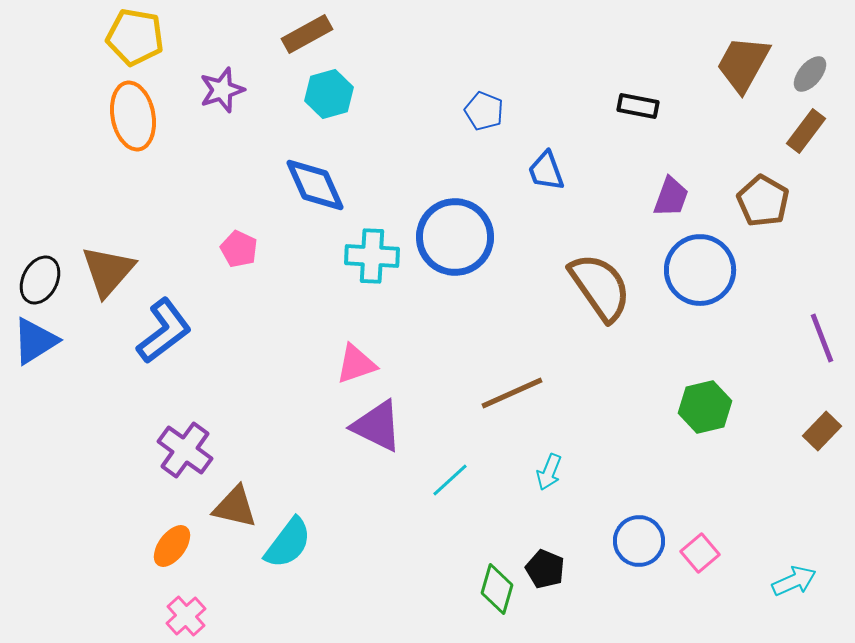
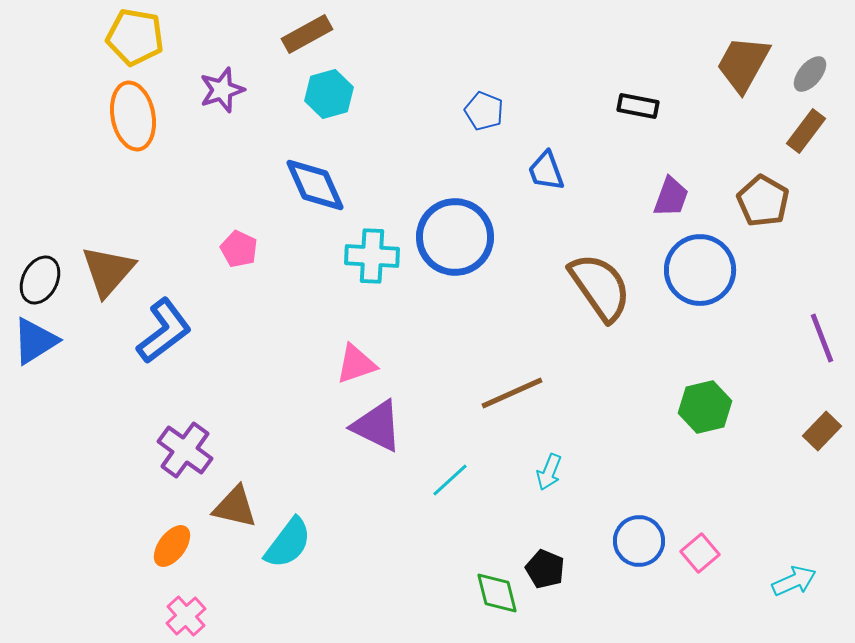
green diamond at (497, 589): moved 4 px down; rotated 30 degrees counterclockwise
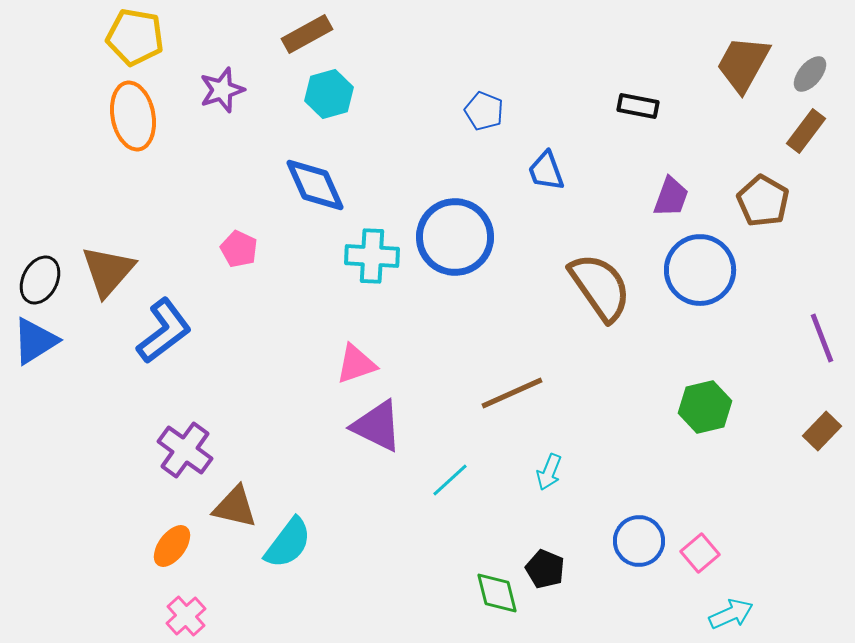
cyan arrow at (794, 581): moved 63 px left, 33 px down
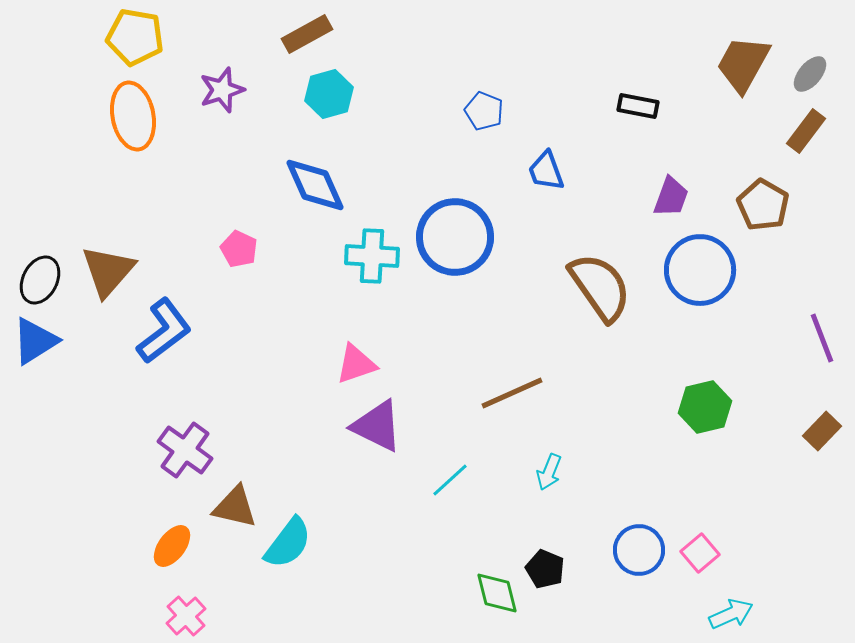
brown pentagon at (763, 201): moved 4 px down
blue circle at (639, 541): moved 9 px down
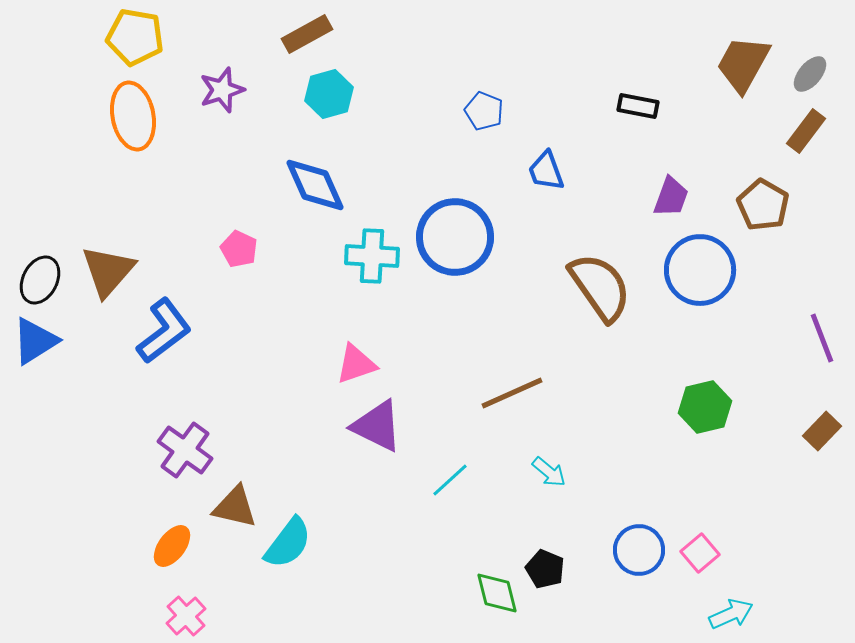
cyan arrow at (549, 472): rotated 72 degrees counterclockwise
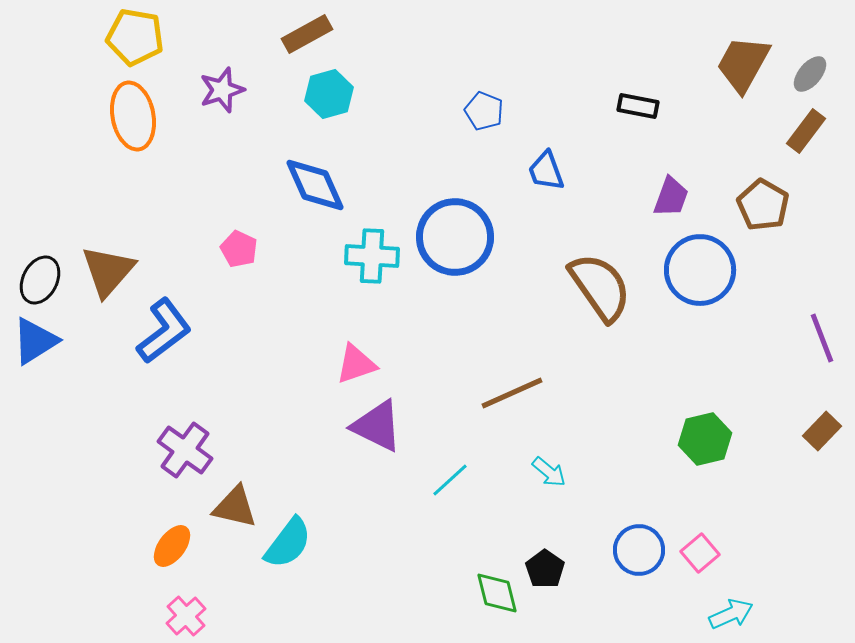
green hexagon at (705, 407): moved 32 px down
black pentagon at (545, 569): rotated 12 degrees clockwise
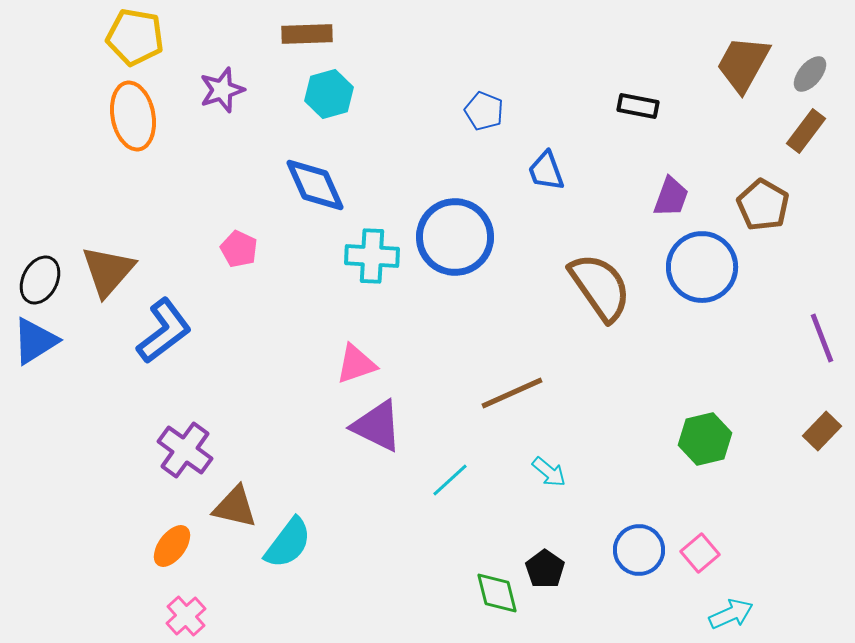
brown rectangle at (307, 34): rotated 27 degrees clockwise
blue circle at (700, 270): moved 2 px right, 3 px up
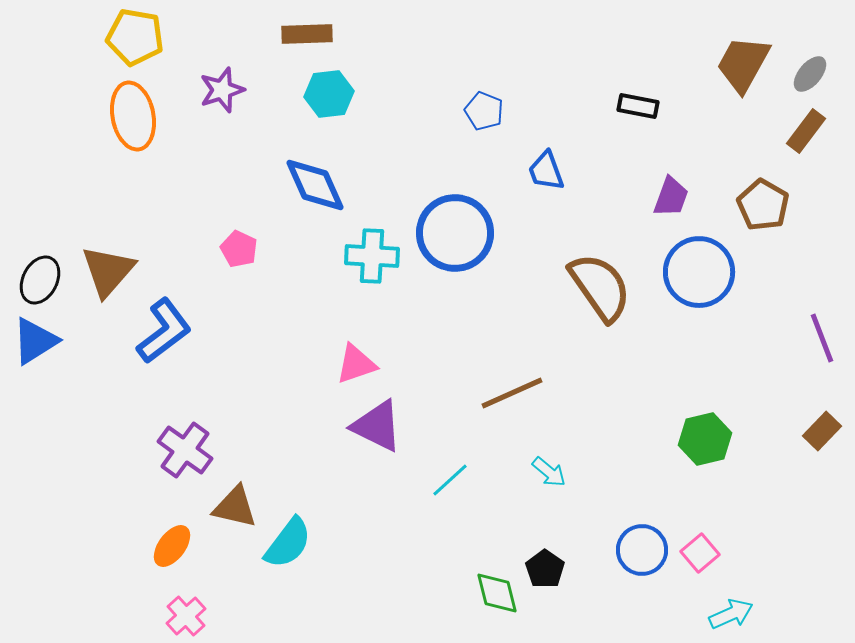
cyan hexagon at (329, 94): rotated 9 degrees clockwise
blue circle at (455, 237): moved 4 px up
blue circle at (702, 267): moved 3 px left, 5 px down
blue circle at (639, 550): moved 3 px right
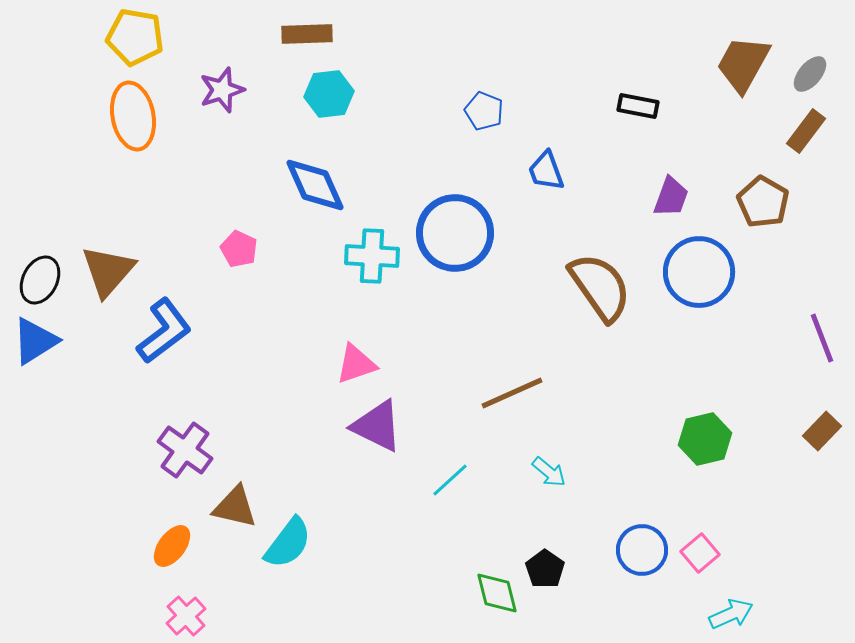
brown pentagon at (763, 205): moved 3 px up
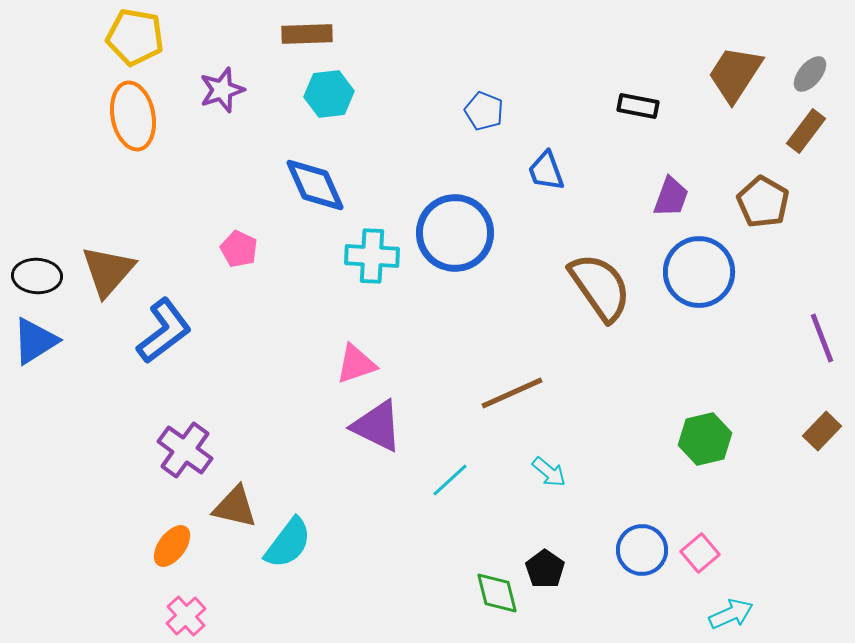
brown trapezoid at (743, 64): moved 8 px left, 10 px down; rotated 4 degrees clockwise
black ellipse at (40, 280): moved 3 px left, 4 px up; rotated 66 degrees clockwise
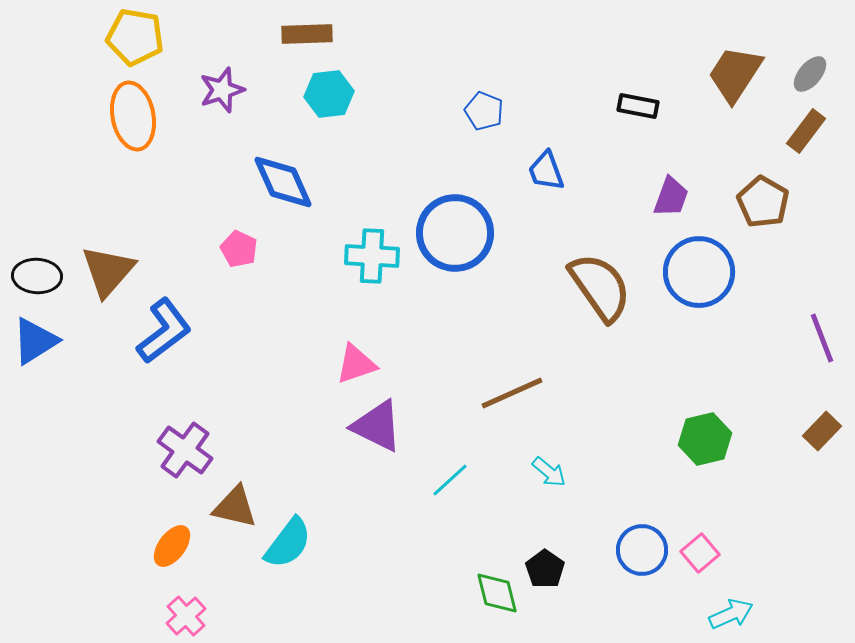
blue diamond at (315, 185): moved 32 px left, 3 px up
